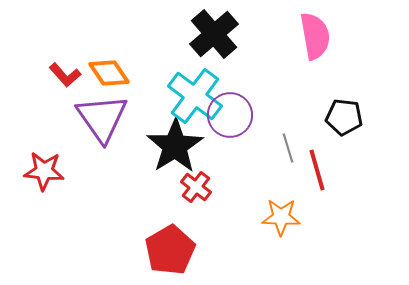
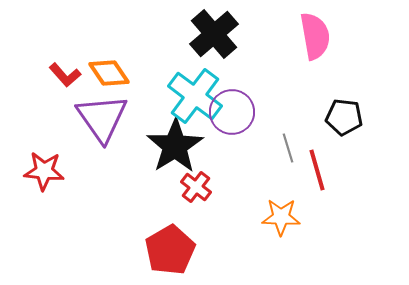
purple circle: moved 2 px right, 3 px up
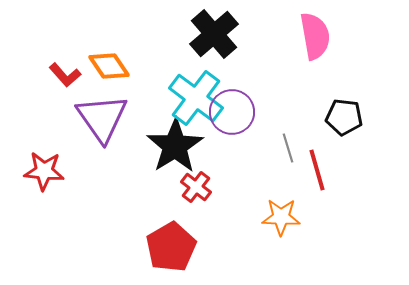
orange diamond: moved 7 px up
cyan cross: moved 1 px right, 2 px down
red pentagon: moved 1 px right, 3 px up
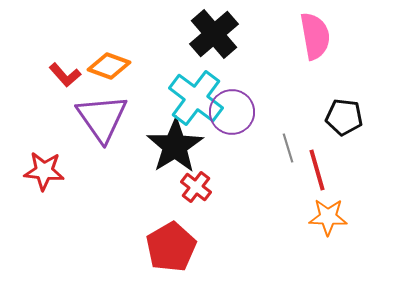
orange diamond: rotated 36 degrees counterclockwise
orange star: moved 47 px right
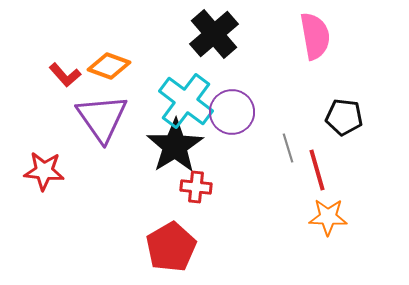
cyan cross: moved 10 px left, 3 px down
red cross: rotated 32 degrees counterclockwise
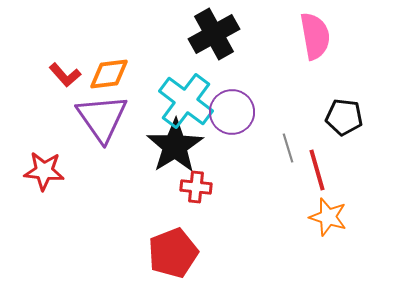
black cross: rotated 12 degrees clockwise
orange diamond: moved 8 px down; rotated 27 degrees counterclockwise
orange star: rotated 15 degrees clockwise
red pentagon: moved 2 px right, 6 px down; rotated 9 degrees clockwise
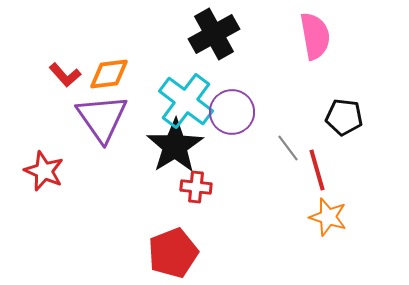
gray line: rotated 20 degrees counterclockwise
red star: rotated 18 degrees clockwise
